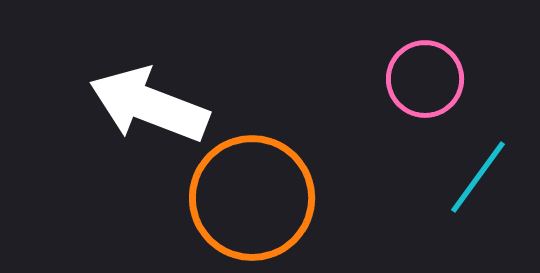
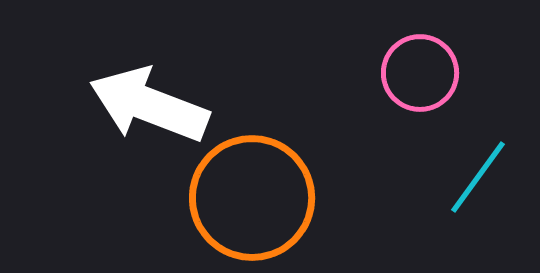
pink circle: moved 5 px left, 6 px up
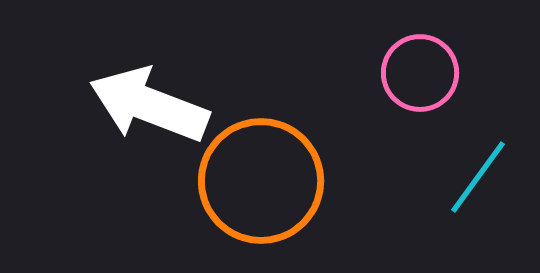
orange circle: moved 9 px right, 17 px up
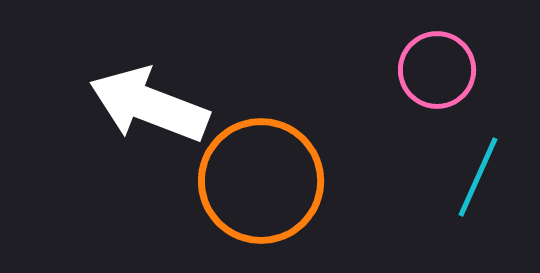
pink circle: moved 17 px right, 3 px up
cyan line: rotated 12 degrees counterclockwise
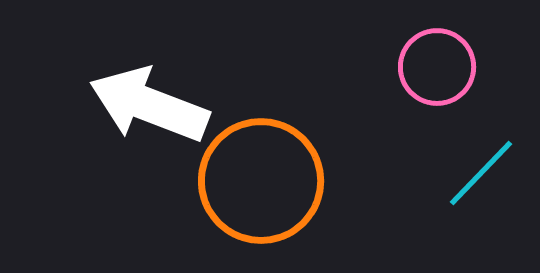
pink circle: moved 3 px up
cyan line: moved 3 px right, 4 px up; rotated 20 degrees clockwise
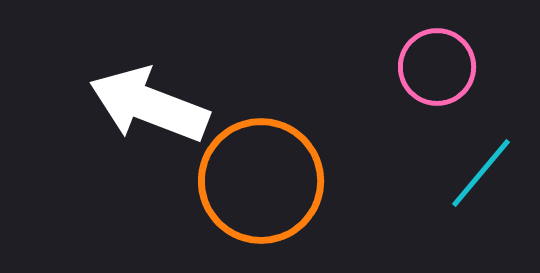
cyan line: rotated 4 degrees counterclockwise
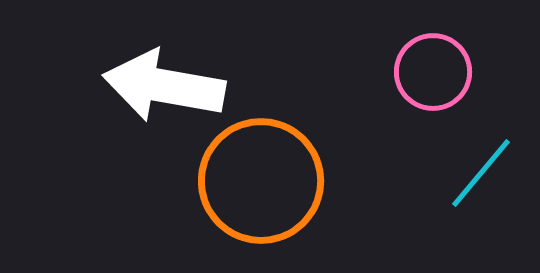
pink circle: moved 4 px left, 5 px down
white arrow: moved 15 px right, 19 px up; rotated 11 degrees counterclockwise
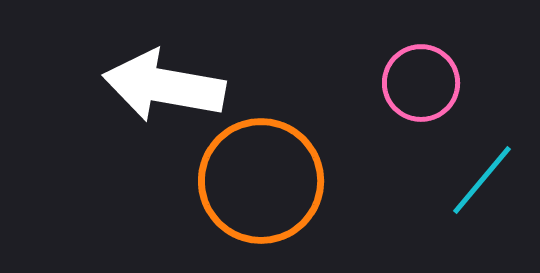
pink circle: moved 12 px left, 11 px down
cyan line: moved 1 px right, 7 px down
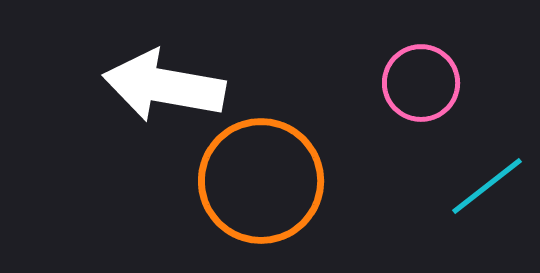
cyan line: moved 5 px right, 6 px down; rotated 12 degrees clockwise
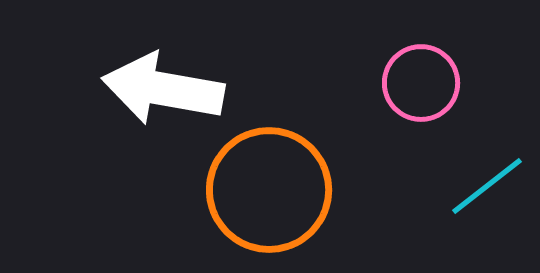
white arrow: moved 1 px left, 3 px down
orange circle: moved 8 px right, 9 px down
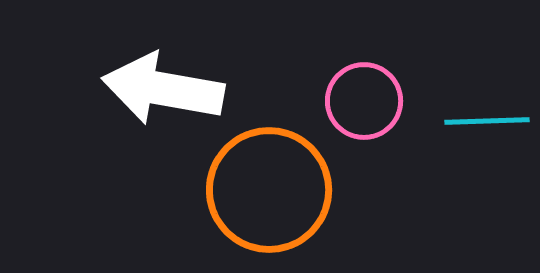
pink circle: moved 57 px left, 18 px down
cyan line: moved 65 px up; rotated 36 degrees clockwise
